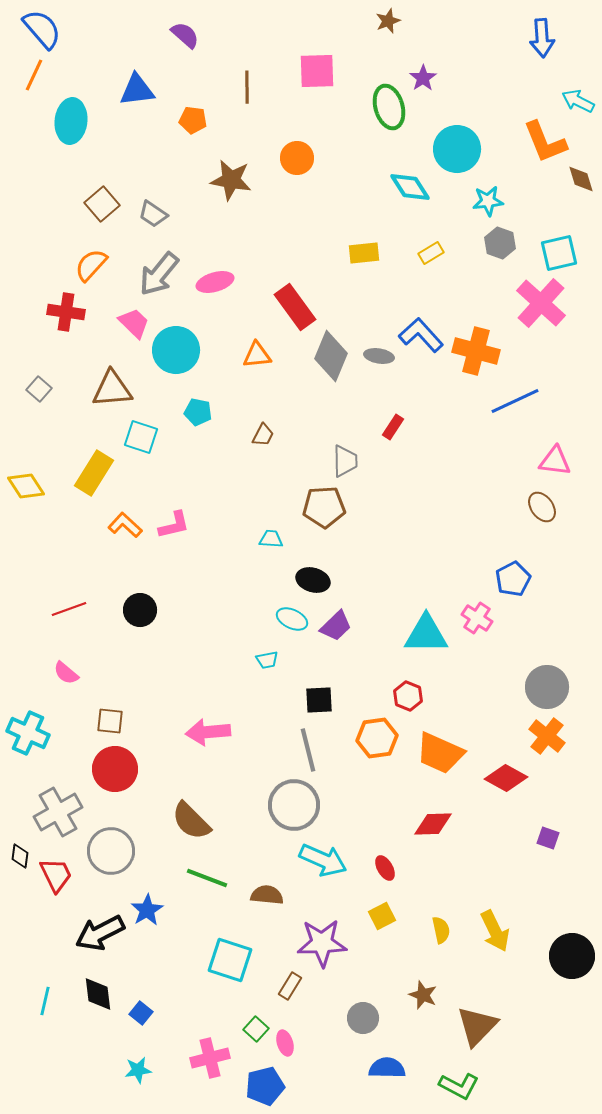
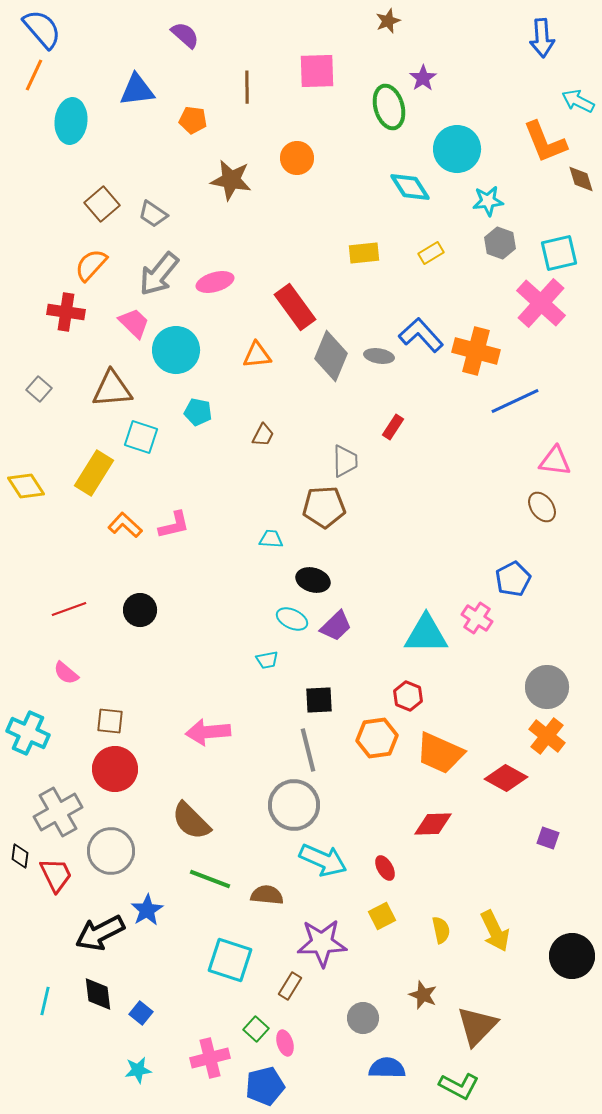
green line at (207, 878): moved 3 px right, 1 px down
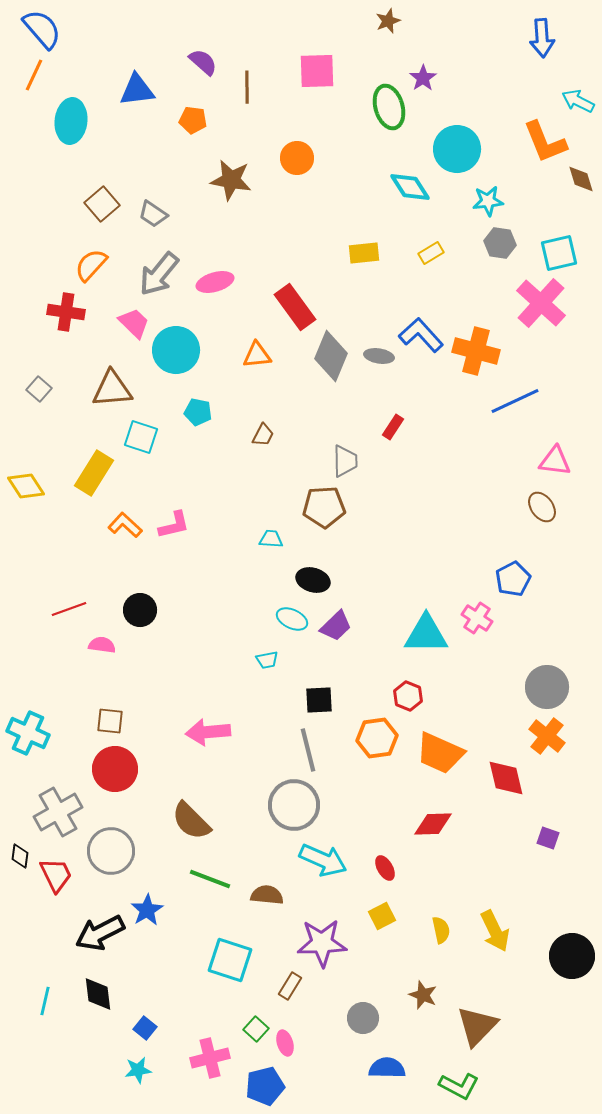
purple semicircle at (185, 35): moved 18 px right, 27 px down
gray hexagon at (500, 243): rotated 12 degrees counterclockwise
pink semicircle at (66, 673): moved 36 px right, 28 px up; rotated 148 degrees clockwise
red diamond at (506, 778): rotated 48 degrees clockwise
blue square at (141, 1013): moved 4 px right, 15 px down
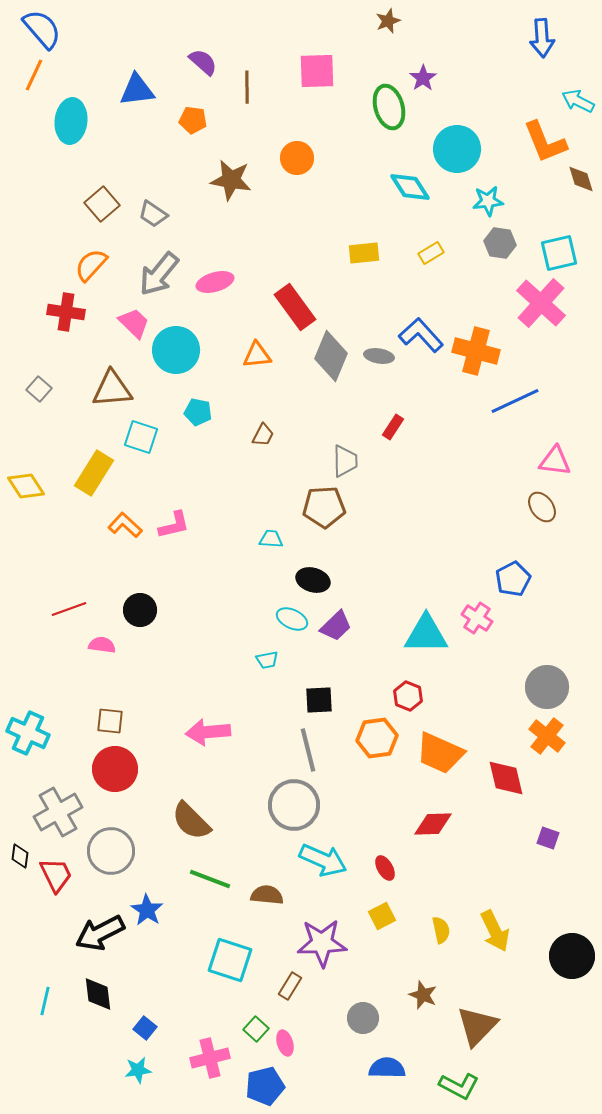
blue star at (147, 910): rotated 8 degrees counterclockwise
